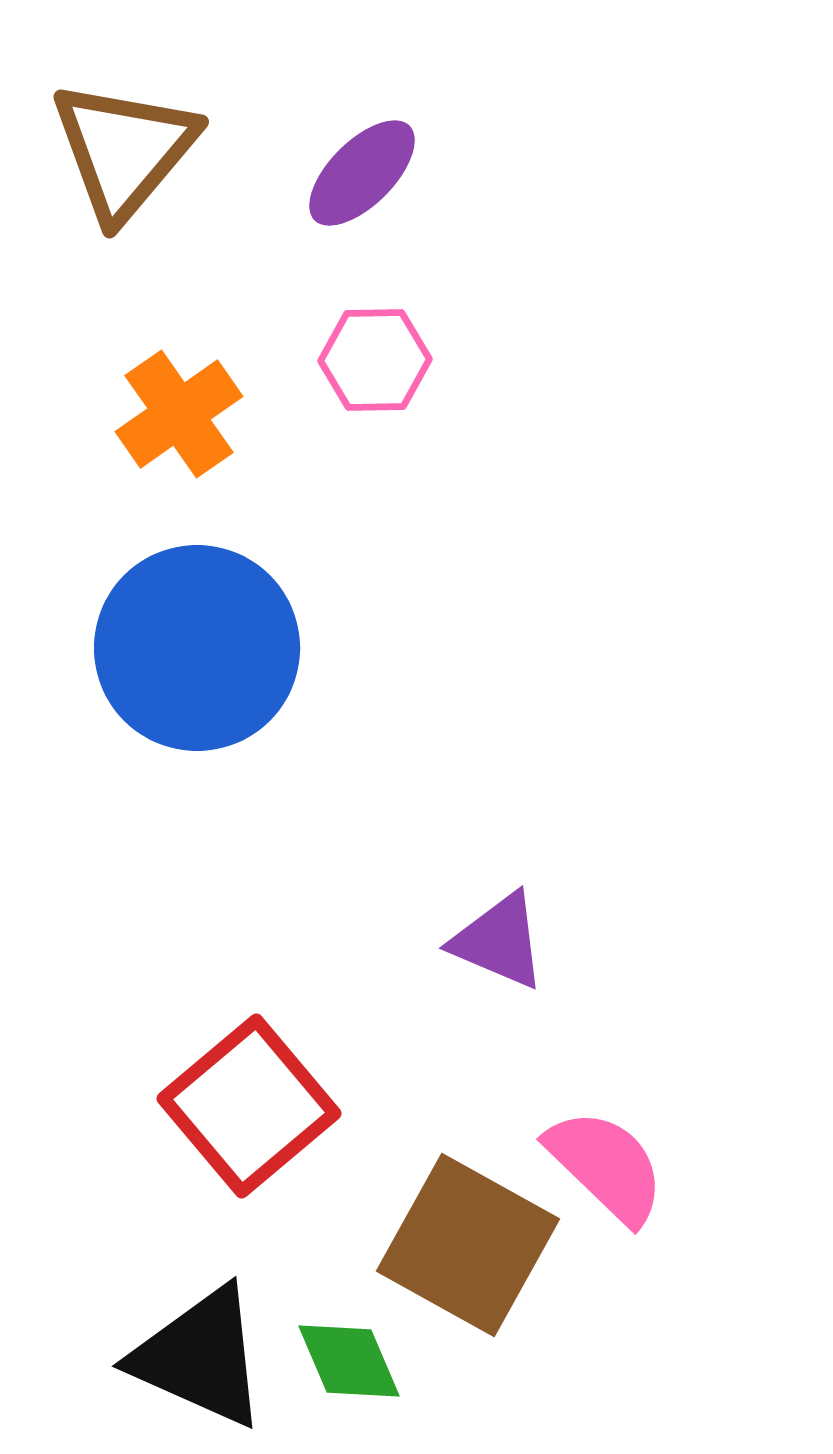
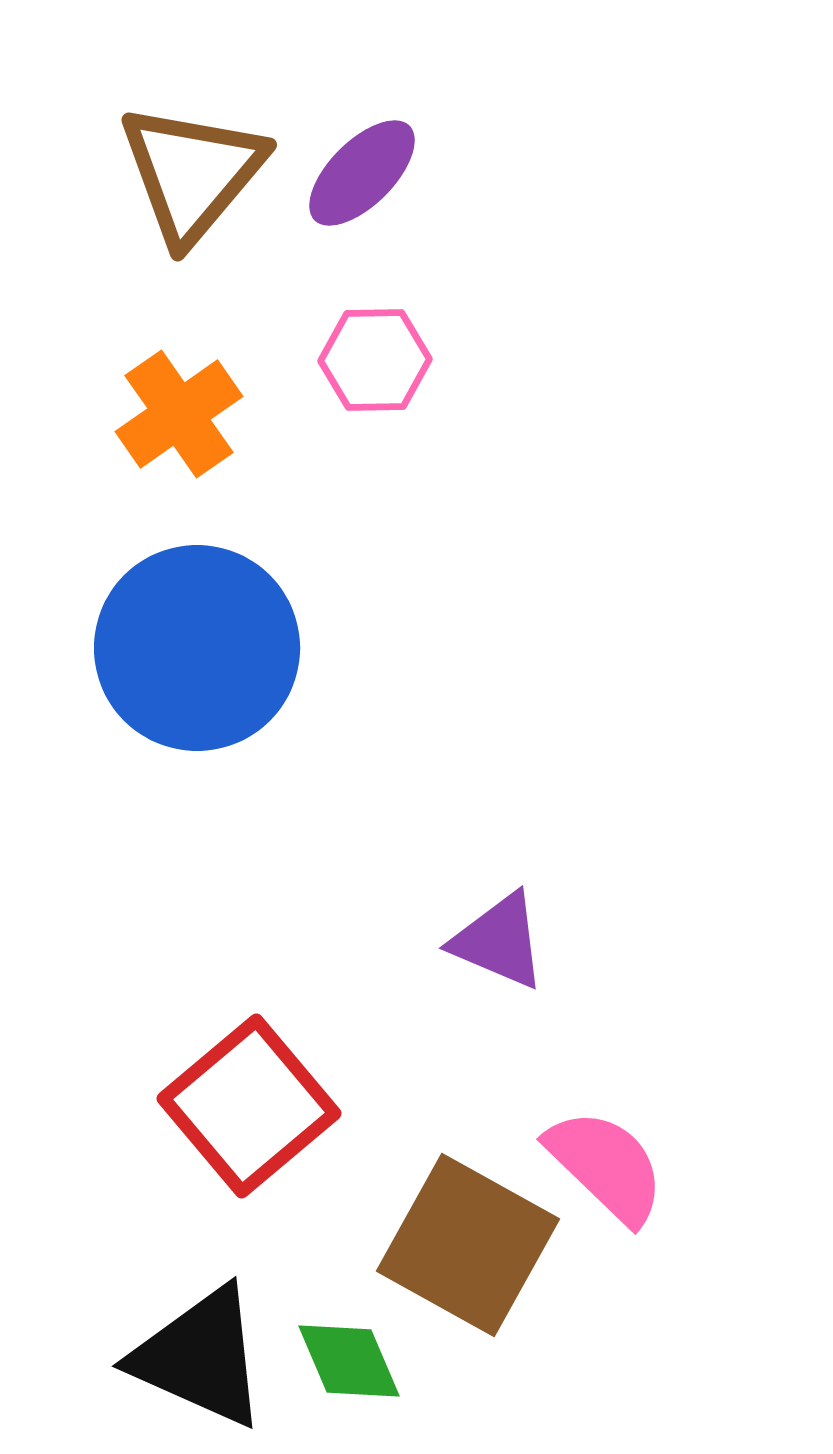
brown triangle: moved 68 px right, 23 px down
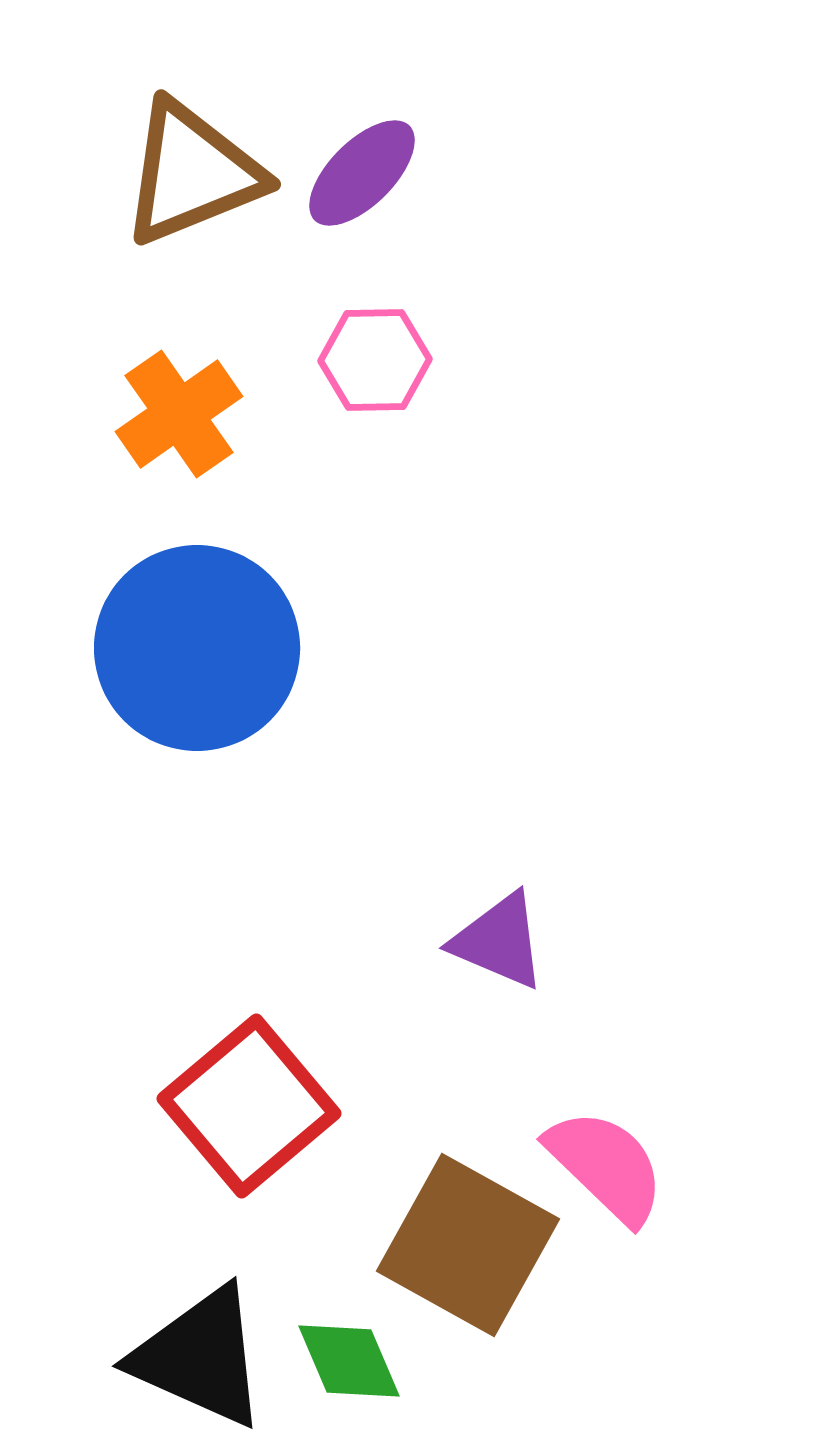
brown triangle: rotated 28 degrees clockwise
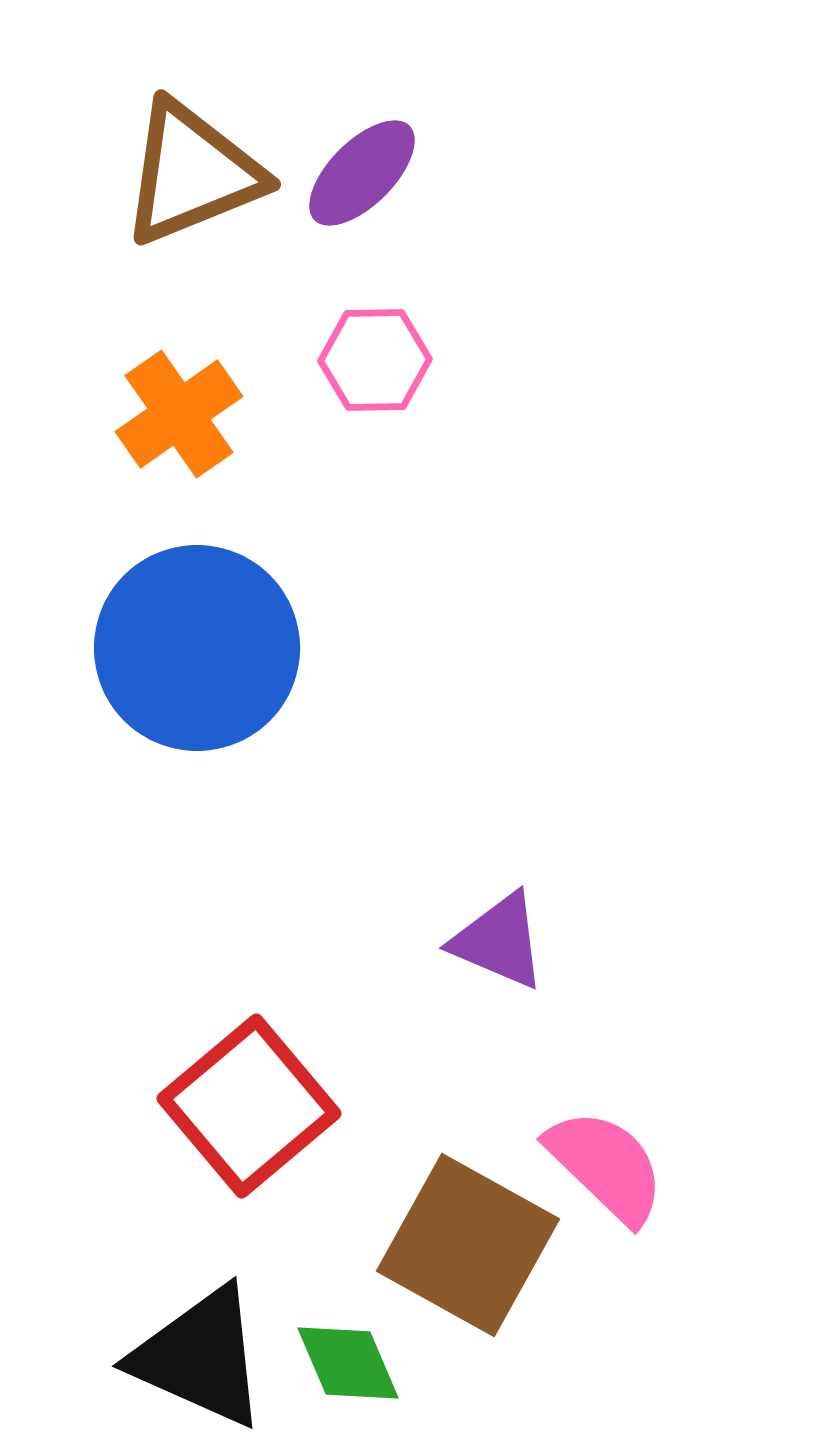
green diamond: moved 1 px left, 2 px down
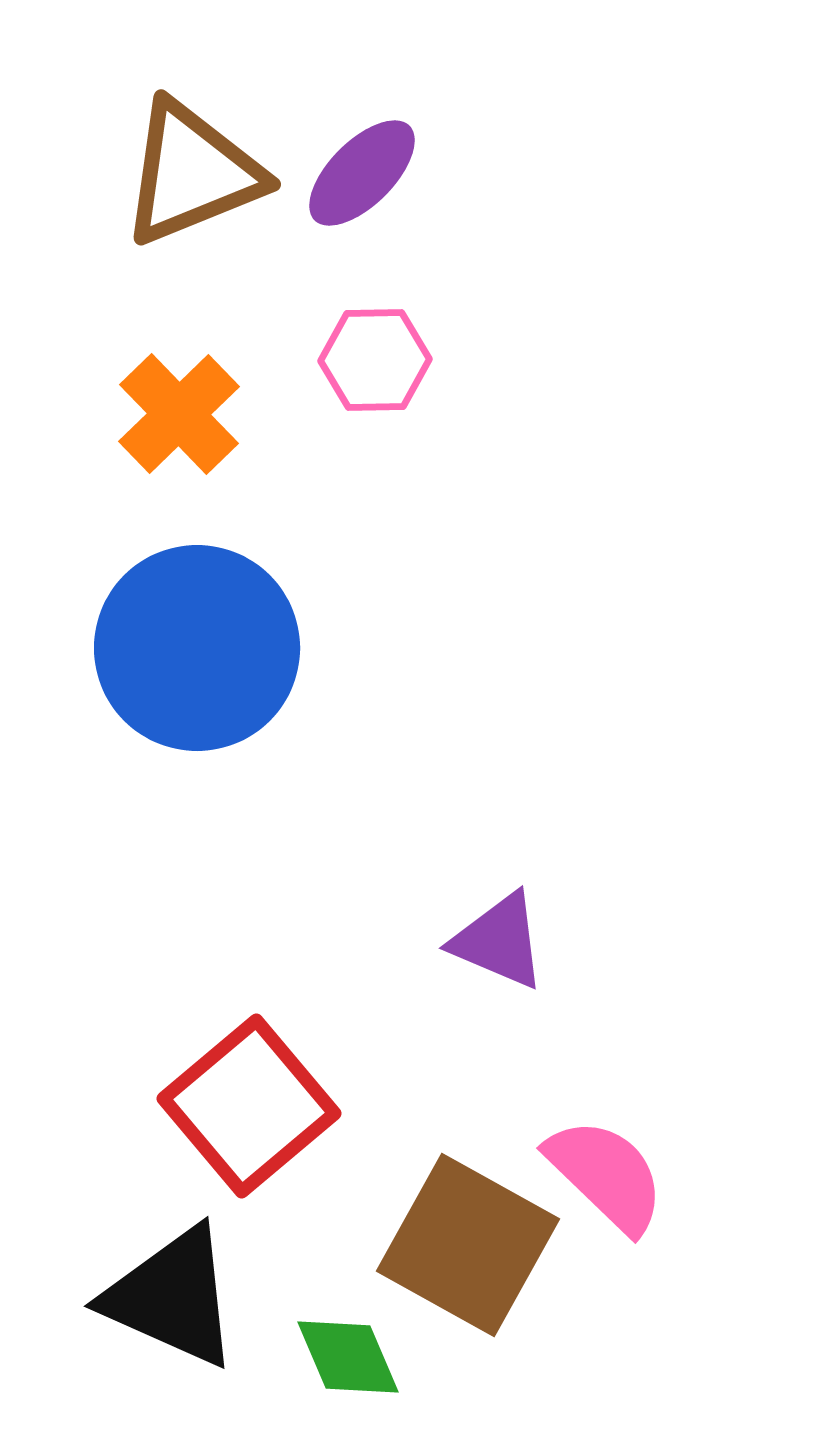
orange cross: rotated 9 degrees counterclockwise
pink semicircle: moved 9 px down
black triangle: moved 28 px left, 60 px up
green diamond: moved 6 px up
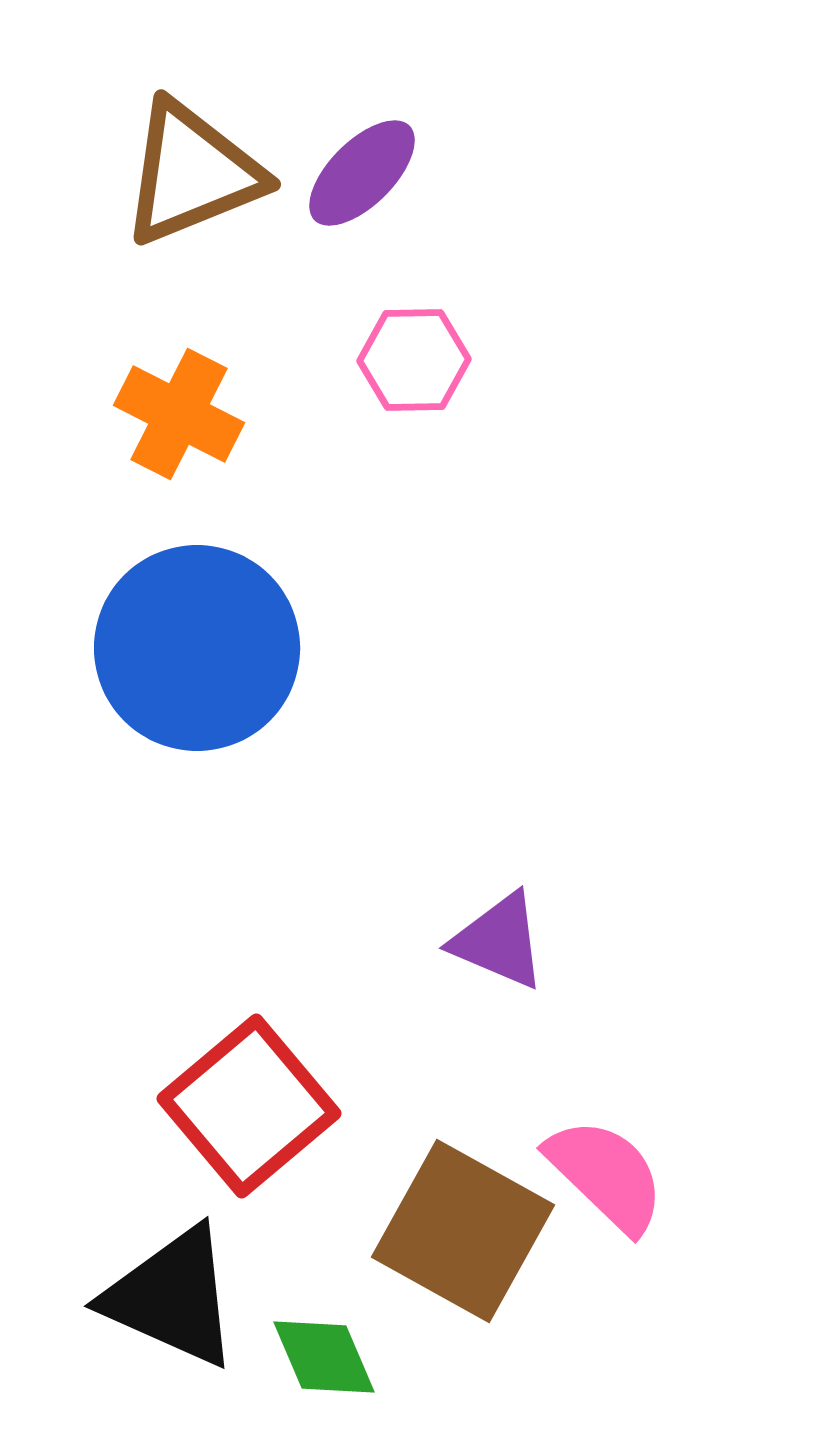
pink hexagon: moved 39 px right
orange cross: rotated 19 degrees counterclockwise
brown square: moved 5 px left, 14 px up
green diamond: moved 24 px left
